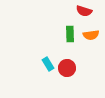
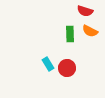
red semicircle: moved 1 px right
orange semicircle: moved 1 px left, 4 px up; rotated 35 degrees clockwise
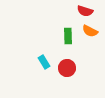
green rectangle: moved 2 px left, 2 px down
cyan rectangle: moved 4 px left, 2 px up
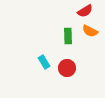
red semicircle: rotated 49 degrees counterclockwise
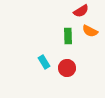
red semicircle: moved 4 px left
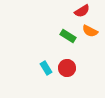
red semicircle: moved 1 px right
green rectangle: rotated 56 degrees counterclockwise
cyan rectangle: moved 2 px right, 6 px down
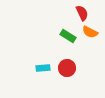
red semicircle: moved 2 px down; rotated 84 degrees counterclockwise
orange semicircle: moved 1 px down
cyan rectangle: moved 3 px left; rotated 64 degrees counterclockwise
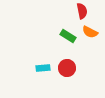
red semicircle: moved 2 px up; rotated 14 degrees clockwise
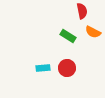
orange semicircle: moved 3 px right
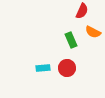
red semicircle: rotated 35 degrees clockwise
green rectangle: moved 3 px right, 4 px down; rotated 35 degrees clockwise
